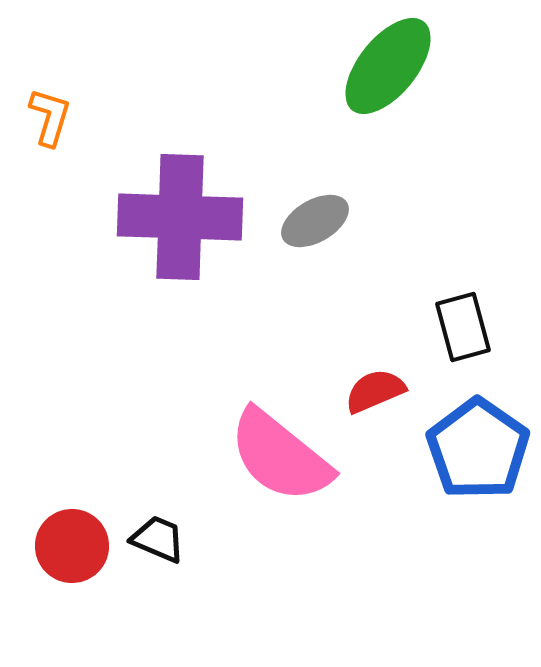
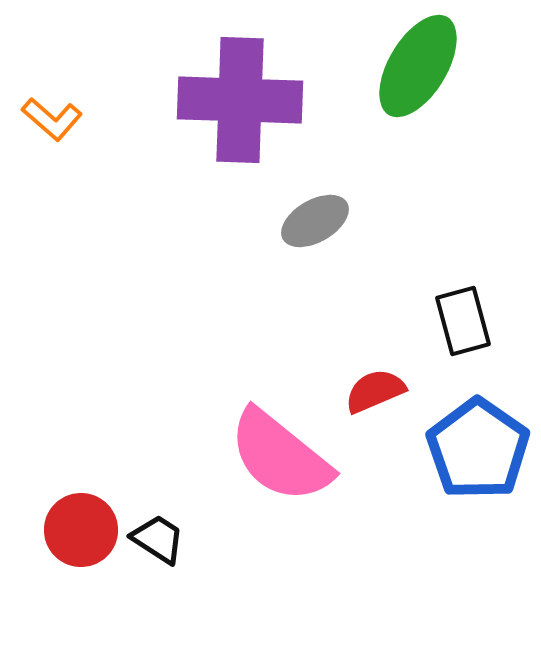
green ellipse: moved 30 px right; rotated 8 degrees counterclockwise
orange L-shape: moved 2 px right, 2 px down; rotated 114 degrees clockwise
purple cross: moved 60 px right, 117 px up
black rectangle: moved 6 px up
black trapezoid: rotated 10 degrees clockwise
red circle: moved 9 px right, 16 px up
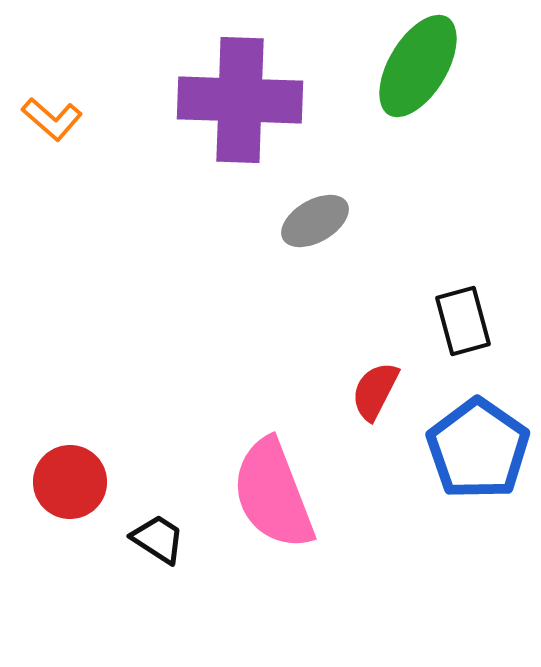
red semicircle: rotated 40 degrees counterclockwise
pink semicircle: moved 7 px left, 38 px down; rotated 30 degrees clockwise
red circle: moved 11 px left, 48 px up
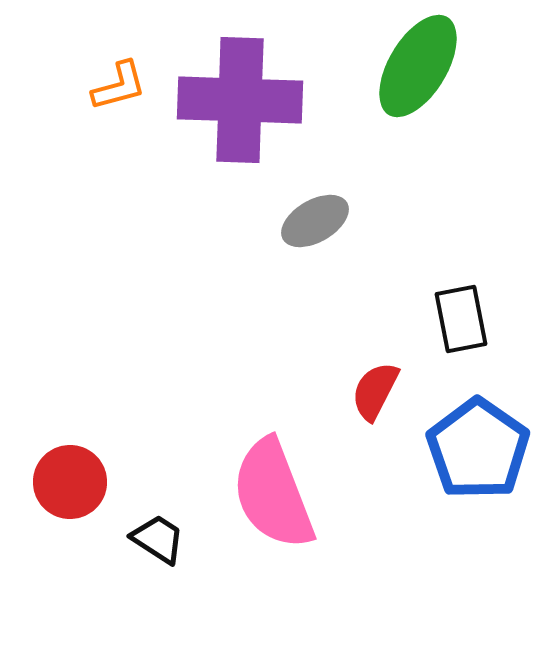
orange L-shape: moved 67 px right, 33 px up; rotated 56 degrees counterclockwise
black rectangle: moved 2 px left, 2 px up; rotated 4 degrees clockwise
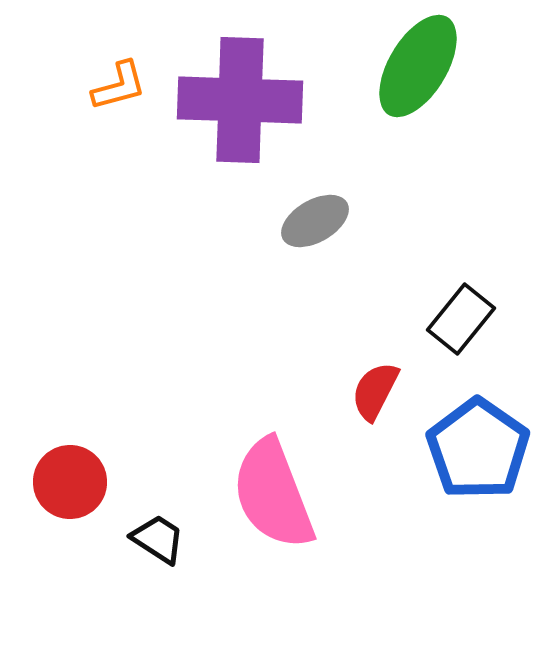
black rectangle: rotated 50 degrees clockwise
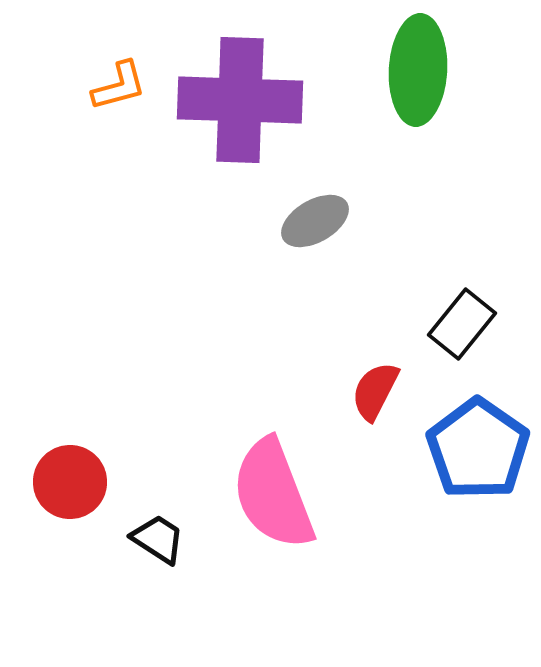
green ellipse: moved 4 px down; rotated 28 degrees counterclockwise
black rectangle: moved 1 px right, 5 px down
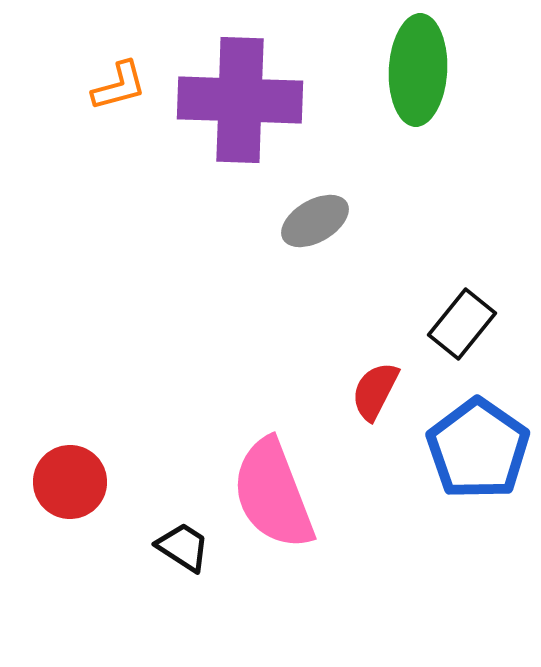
black trapezoid: moved 25 px right, 8 px down
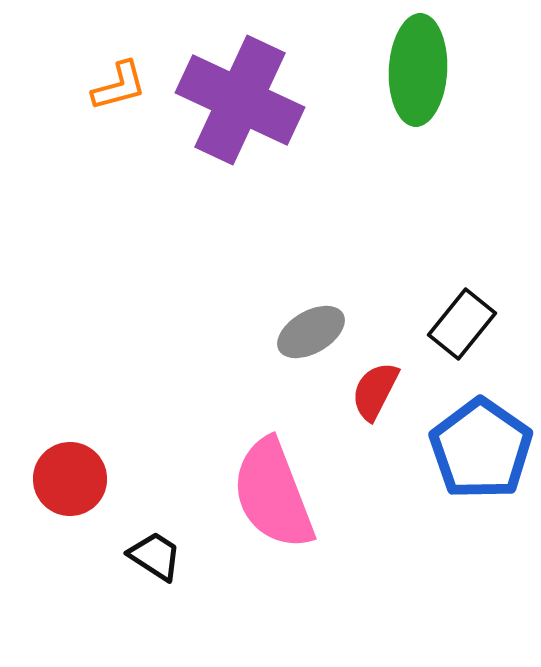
purple cross: rotated 23 degrees clockwise
gray ellipse: moved 4 px left, 111 px down
blue pentagon: moved 3 px right
red circle: moved 3 px up
black trapezoid: moved 28 px left, 9 px down
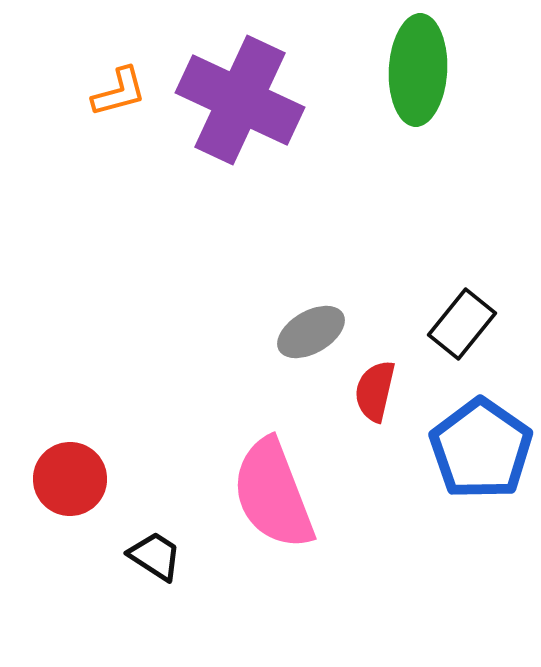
orange L-shape: moved 6 px down
red semicircle: rotated 14 degrees counterclockwise
